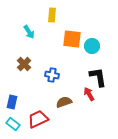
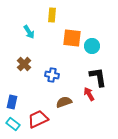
orange square: moved 1 px up
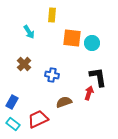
cyan circle: moved 3 px up
red arrow: moved 1 px up; rotated 48 degrees clockwise
blue rectangle: rotated 16 degrees clockwise
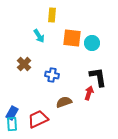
cyan arrow: moved 10 px right, 4 px down
blue rectangle: moved 11 px down
cyan rectangle: moved 1 px left; rotated 48 degrees clockwise
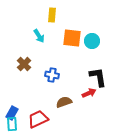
cyan circle: moved 2 px up
red arrow: rotated 48 degrees clockwise
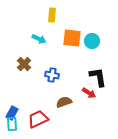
cyan arrow: moved 3 px down; rotated 32 degrees counterclockwise
red arrow: rotated 56 degrees clockwise
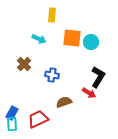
cyan circle: moved 1 px left, 1 px down
black L-shape: rotated 40 degrees clockwise
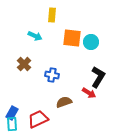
cyan arrow: moved 4 px left, 3 px up
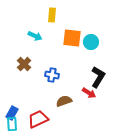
brown semicircle: moved 1 px up
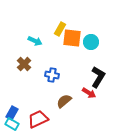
yellow rectangle: moved 8 px right, 14 px down; rotated 24 degrees clockwise
cyan arrow: moved 5 px down
brown semicircle: rotated 21 degrees counterclockwise
cyan rectangle: rotated 56 degrees counterclockwise
